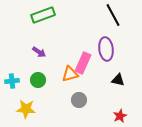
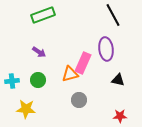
red star: rotated 24 degrees clockwise
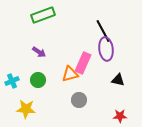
black line: moved 10 px left, 16 px down
cyan cross: rotated 16 degrees counterclockwise
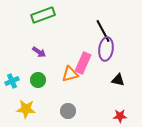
purple ellipse: rotated 15 degrees clockwise
gray circle: moved 11 px left, 11 px down
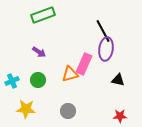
pink rectangle: moved 1 px right, 1 px down
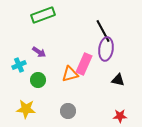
cyan cross: moved 7 px right, 16 px up
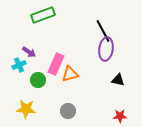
purple arrow: moved 10 px left
pink rectangle: moved 28 px left
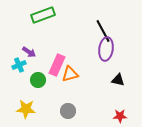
pink rectangle: moved 1 px right, 1 px down
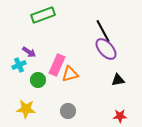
purple ellipse: rotated 50 degrees counterclockwise
black triangle: rotated 24 degrees counterclockwise
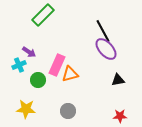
green rectangle: rotated 25 degrees counterclockwise
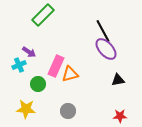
pink rectangle: moved 1 px left, 1 px down
green circle: moved 4 px down
